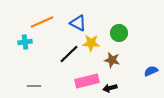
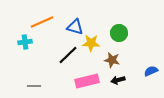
blue triangle: moved 3 px left, 4 px down; rotated 12 degrees counterclockwise
black line: moved 1 px left, 1 px down
black arrow: moved 8 px right, 8 px up
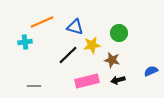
yellow star: moved 1 px right, 2 px down; rotated 12 degrees counterclockwise
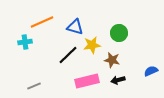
gray line: rotated 24 degrees counterclockwise
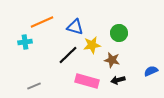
pink rectangle: rotated 30 degrees clockwise
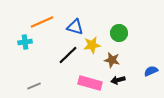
pink rectangle: moved 3 px right, 2 px down
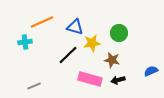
yellow star: moved 2 px up
pink rectangle: moved 4 px up
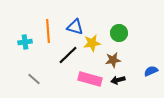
orange line: moved 6 px right, 9 px down; rotated 70 degrees counterclockwise
brown star: moved 1 px right; rotated 21 degrees counterclockwise
gray line: moved 7 px up; rotated 64 degrees clockwise
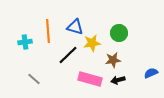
blue semicircle: moved 2 px down
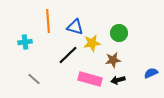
orange line: moved 10 px up
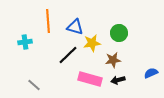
gray line: moved 6 px down
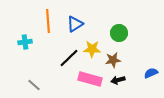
blue triangle: moved 3 px up; rotated 48 degrees counterclockwise
yellow star: moved 6 px down; rotated 12 degrees clockwise
black line: moved 1 px right, 3 px down
